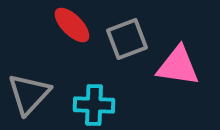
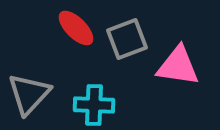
red ellipse: moved 4 px right, 3 px down
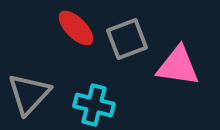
cyan cross: rotated 12 degrees clockwise
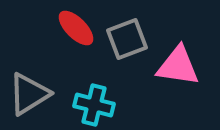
gray triangle: rotated 15 degrees clockwise
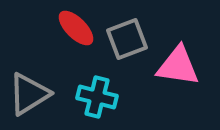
cyan cross: moved 3 px right, 8 px up
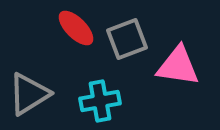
cyan cross: moved 3 px right, 4 px down; rotated 24 degrees counterclockwise
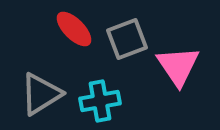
red ellipse: moved 2 px left, 1 px down
pink triangle: rotated 48 degrees clockwise
gray triangle: moved 12 px right
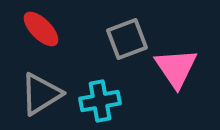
red ellipse: moved 33 px left
pink triangle: moved 2 px left, 2 px down
